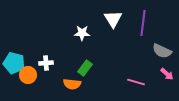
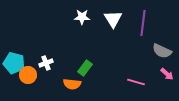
white star: moved 16 px up
white cross: rotated 16 degrees counterclockwise
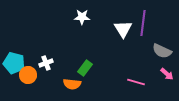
white triangle: moved 10 px right, 10 px down
